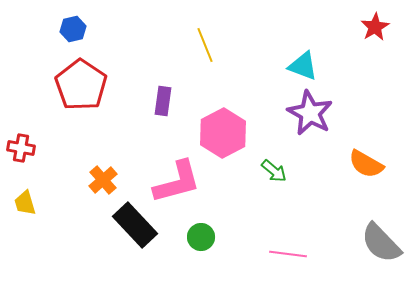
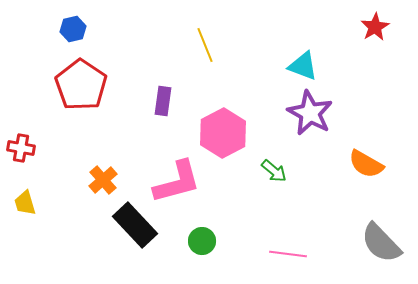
green circle: moved 1 px right, 4 px down
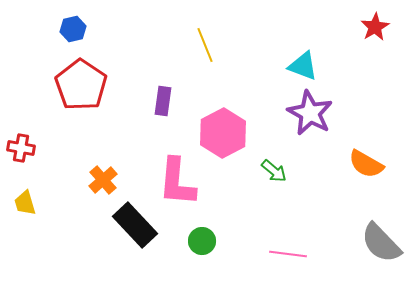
pink L-shape: rotated 110 degrees clockwise
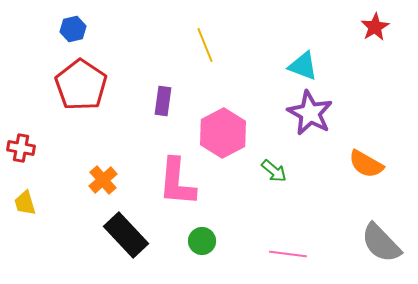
black rectangle: moved 9 px left, 10 px down
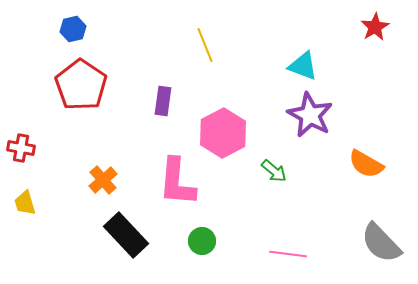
purple star: moved 2 px down
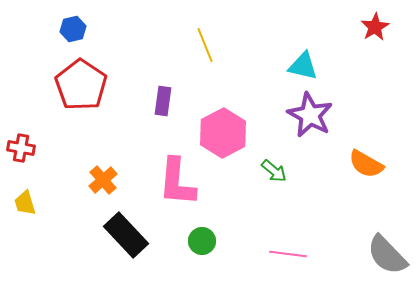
cyan triangle: rotated 8 degrees counterclockwise
gray semicircle: moved 6 px right, 12 px down
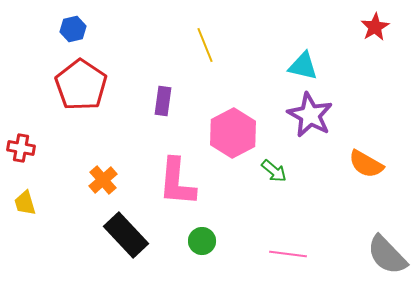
pink hexagon: moved 10 px right
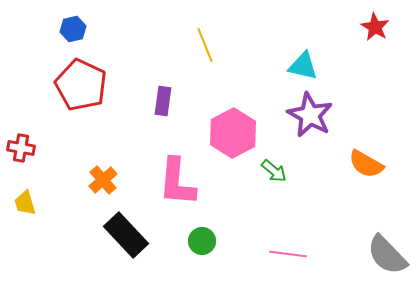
red star: rotated 12 degrees counterclockwise
red pentagon: rotated 9 degrees counterclockwise
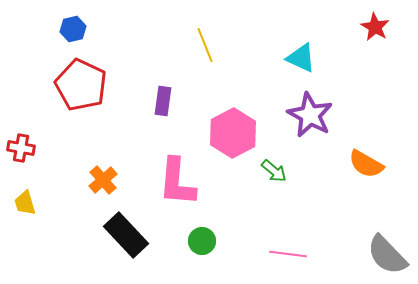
cyan triangle: moved 2 px left, 8 px up; rotated 12 degrees clockwise
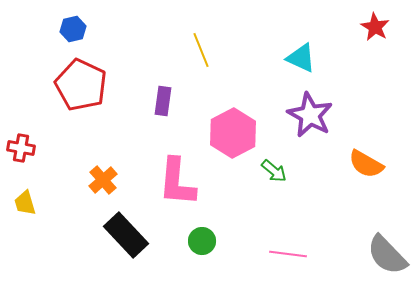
yellow line: moved 4 px left, 5 px down
